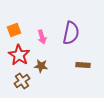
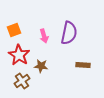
purple semicircle: moved 2 px left
pink arrow: moved 2 px right, 1 px up
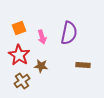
orange square: moved 5 px right, 2 px up
pink arrow: moved 2 px left, 1 px down
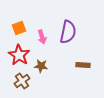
purple semicircle: moved 1 px left, 1 px up
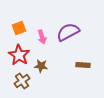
purple semicircle: rotated 130 degrees counterclockwise
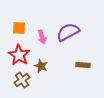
orange square: rotated 24 degrees clockwise
brown star: rotated 16 degrees clockwise
brown cross: moved 1 px up
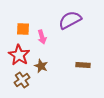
orange square: moved 4 px right, 1 px down
purple semicircle: moved 2 px right, 12 px up
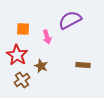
pink arrow: moved 5 px right
red star: moved 2 px left
